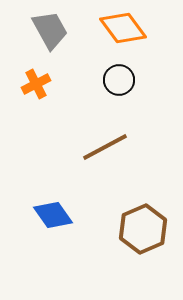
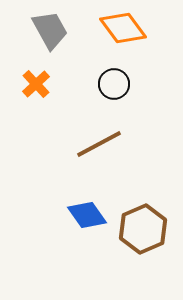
black circle: moved 5 px left, 4 px down
orange cross: rotated 16 degrees counterclockwise
brown line: moved 6 px left, 3 px up
blue diamond: moved 34 px right
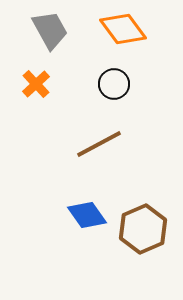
orange diamond: moved 1 px down
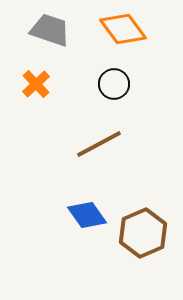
gray trapezoid: rotated 42 degrees counterclockwise
brown hexagon: moved 4 px down
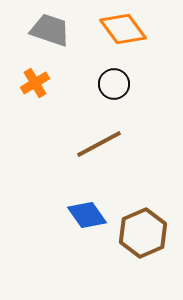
orange cross: moved 1 px left, 1 px up; rotated 12 degrees clockwise
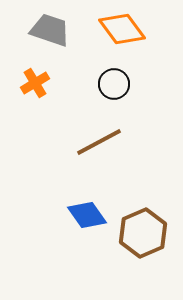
orange diamond: moved 1 px left
brown line: moved 2 px up
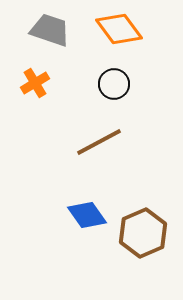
orange diamond: moved 3 px left
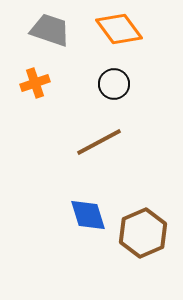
orange cross: rotated 12 degrees clockwise
blue diamond: moved 1 px right; rotated 18 degrees clockwise
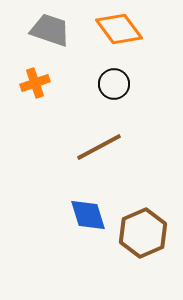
brown line: moved 5 px down
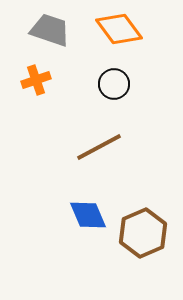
orange cross: moved 1 px right, 3 px up
blue diamond: rotated 6 degrees counterclockwise
